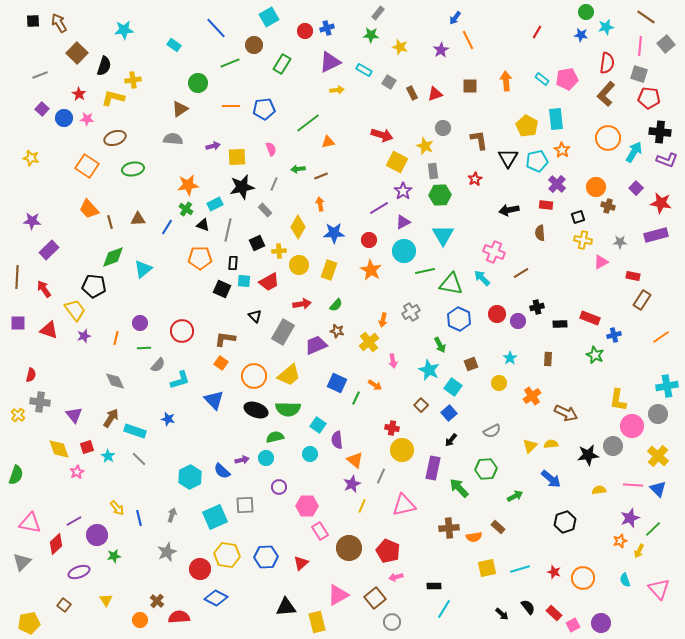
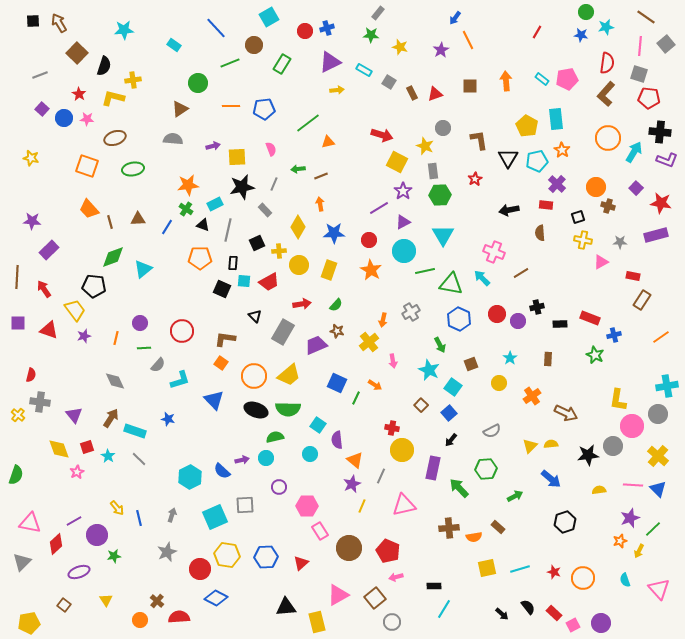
orange square at (87, 166): rotated 15 degrees counterclockwise
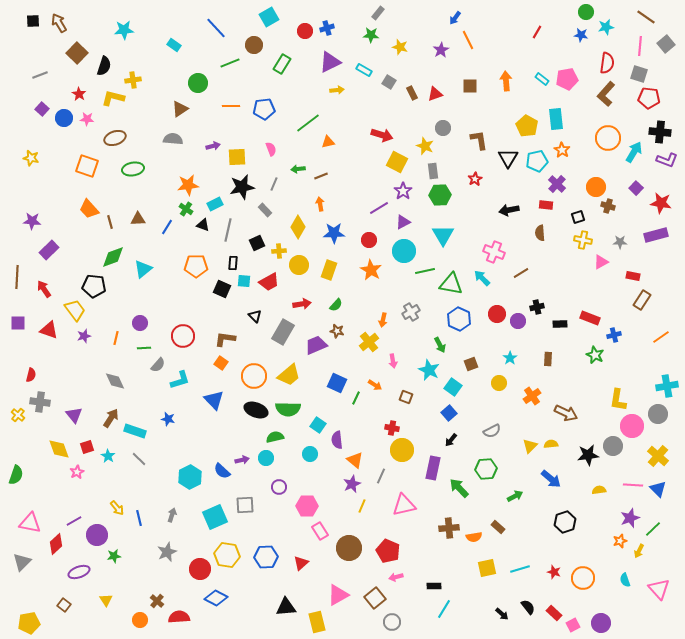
orange pentagon at (200, 258): moved 4 px left, 8 px down
red circle at (182, 331): moved 1 px right, 5 px down
brown square at (421, 405): moved 15 px left, 8 px up; rotated 24 degrees counterclockwise
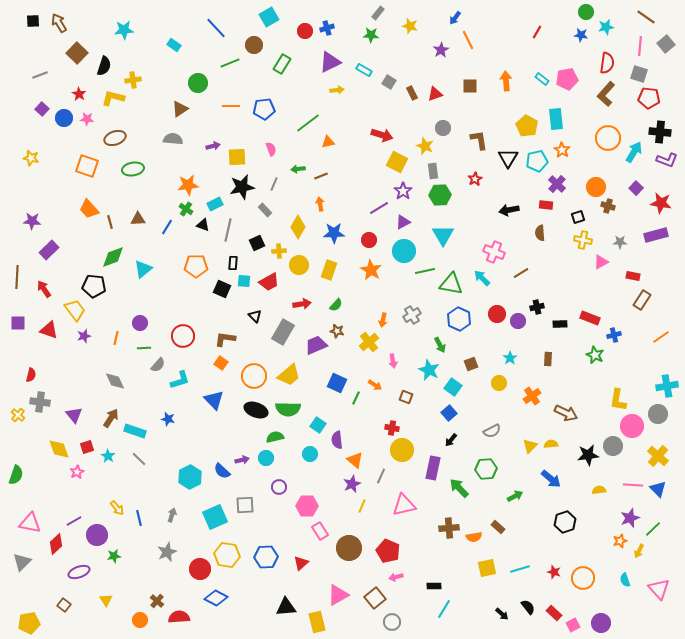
yellow star at (400, 47): moved 10 px right, 21 px up
gray cross at (411, 312): moved 1 px right, 3 px down
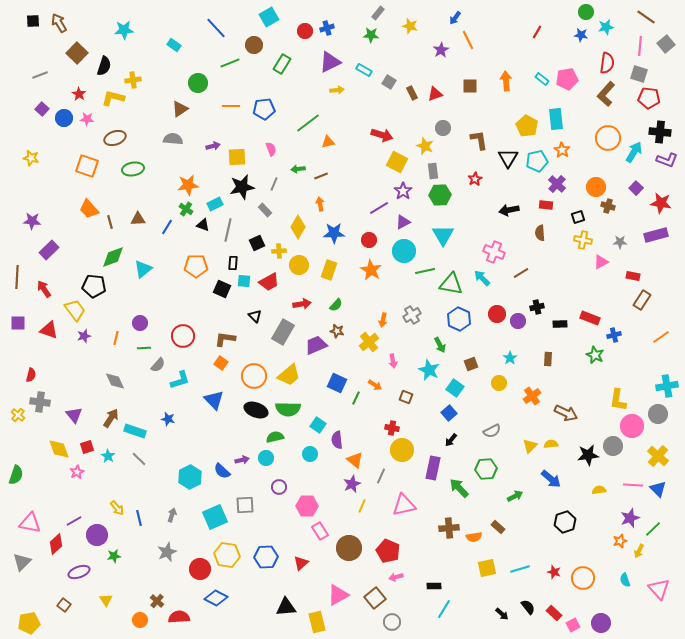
cyan square at (453, 387): moved 2 px right, 1 px down
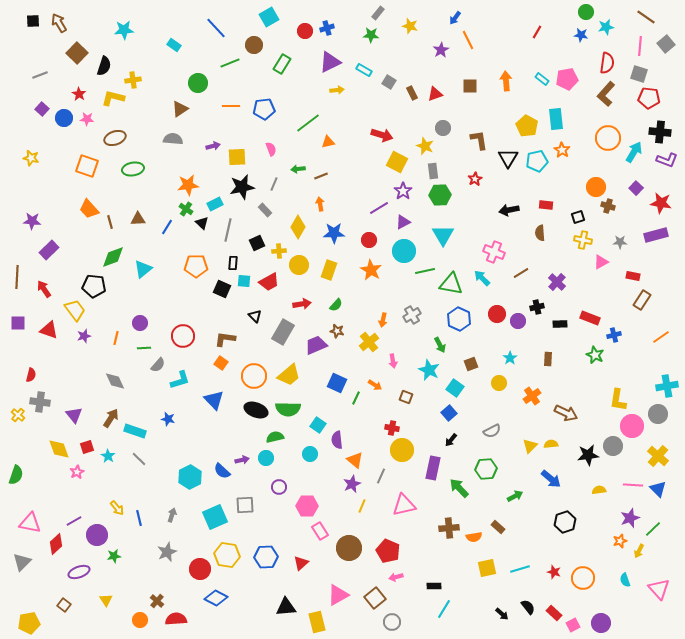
purple cross at (557, 184): moved 98 px down
black triangle at (203, 225): moved 1 px left, 2 px up; rotated 24 degrees clockwise
red semicircle at (179, 617): moved 3 px left, 2 px down
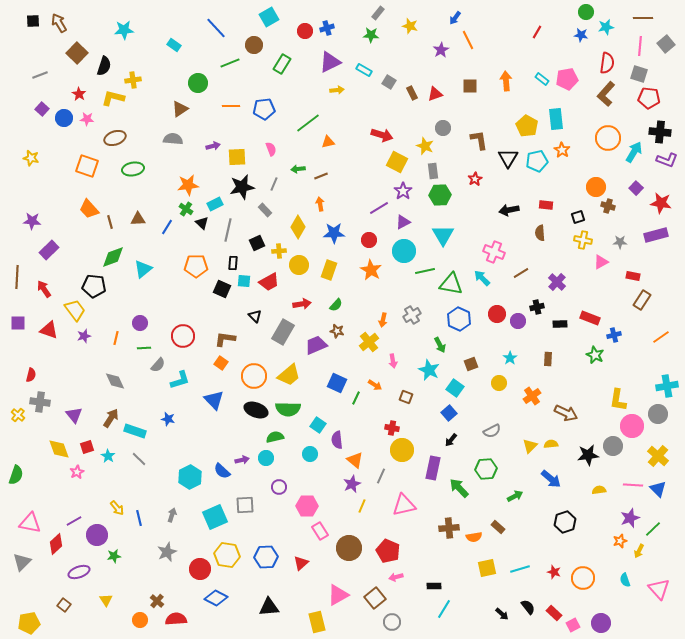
brown line at (646, 17): moved 3 px left, 1 px down; rotated 36 degrees counterclockwise
black triangle at (286, 607): moved 17 px left
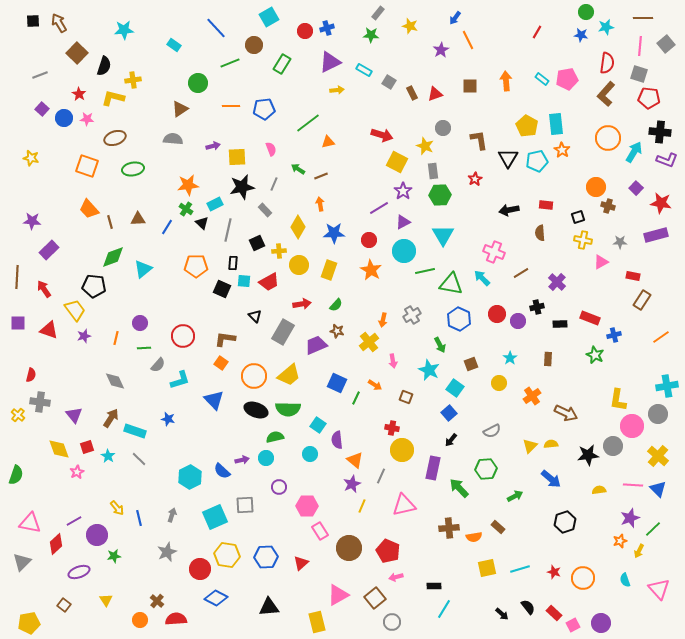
cyan rectangle at (556, 119): moved 5 px down
green arrow at (298, 169): rotated 40 degrees clockwise
